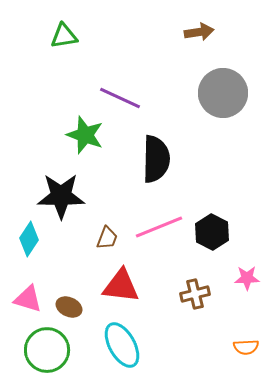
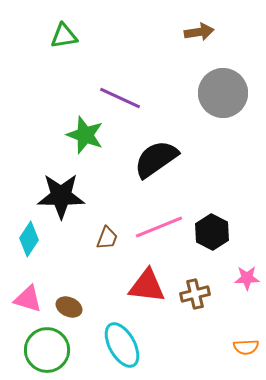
black semicircle: rotated 126 degrees counterclockwise
red triangle: moved 26 px right
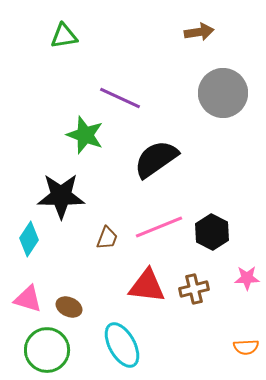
brown cross: moved 1 px left, 5 px up
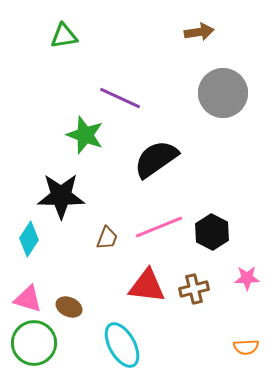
green circle: moved 13 px left, 7 px up
